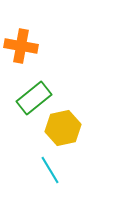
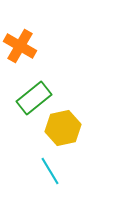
orange cross: moved 1 px left; rotated 20 degrees clockwise
cyan line: moved 1 px down
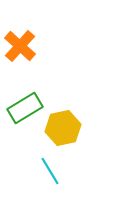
orange cross: rotated 12 degrees clockwise
green rectangle: moved 9 px left, 10 px down; rotated 8 degrees clockwise
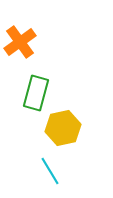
orange cross: moved 4 px up; rotated 12 degrees clockwise
green rectangle: moved 11 px right, 15 px up; rotated 44 degrees counterclockwise
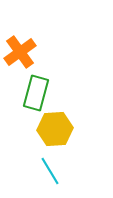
orange cross: moved 10 px down
yellow hexagon: moved 8 px left, 1 px down; rotated 8 degrees clockwise
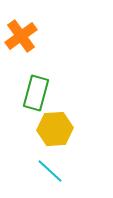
orange cross: moved 1 px right, 16 px up
cyan line: rotated 16 degrees counterclockwise
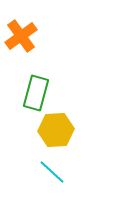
yellow hexagon: moved 1 px right, 1 px down
cyan line: moved 2 px right, 1 px down
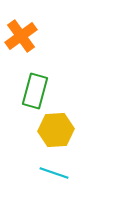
green rectangle: moved 1 px left, 2 px up
cyan line: moved 2 px right, 1 px down; rotated 24 degrees counterclockwise
